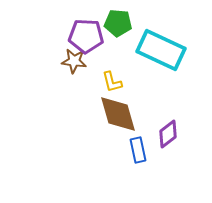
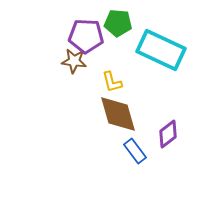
blue rectangle: moved 3 px left, 1 px down; rotated 25 degrees counterclockwise
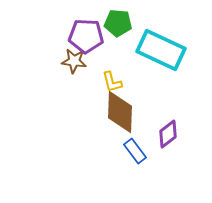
brown diamond: moved 2 px right, 2 px up; rotated 18 degrees clockwise
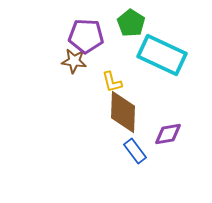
green pentagon: moved 13 px right; rotated 28 degrees clockwise
cyan rectangle: moved 1 px right, 5 px down
brown diamond: moved 3 px right
purple diamond: rotated 28 degrees clockwise
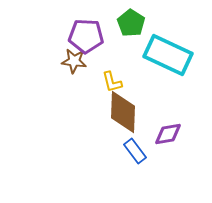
cyan rectangle: moved 6 px right
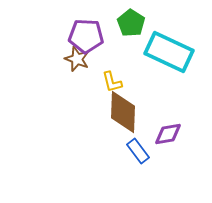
cyan rectangle: moved 1 px right, 3 px up
brown star: moved 3 px right, 2 px up; rotated 15 degrees clockwise
blue rectangle: moved 3 px right
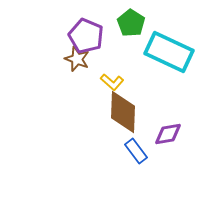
purple pentagon: rotated 20 degrees clockwise
yellow L-shape: rotated 35 degrees counterclockwise
blue rectangle: moved 2 px left
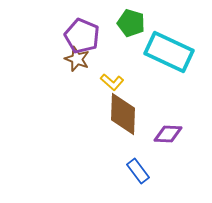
green pentagon: rotated 16 degrees counterclockwise
purple pentagon: moved 4 px left
brown diamond: moved 2 px down
purple diamond: rotated 12 degrees clockwise
blue rectangle: moved 2 px right, 20 px down
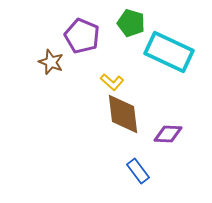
brown star: moved 26 px left, 3 px down
brown diamond: rotated 9 degrees counterclockwise
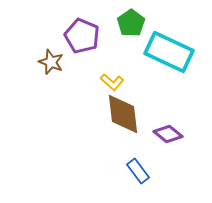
green pentagon: rotated 20 degrees clockwise
purple diamond: rotated 36 degrees clockwise
